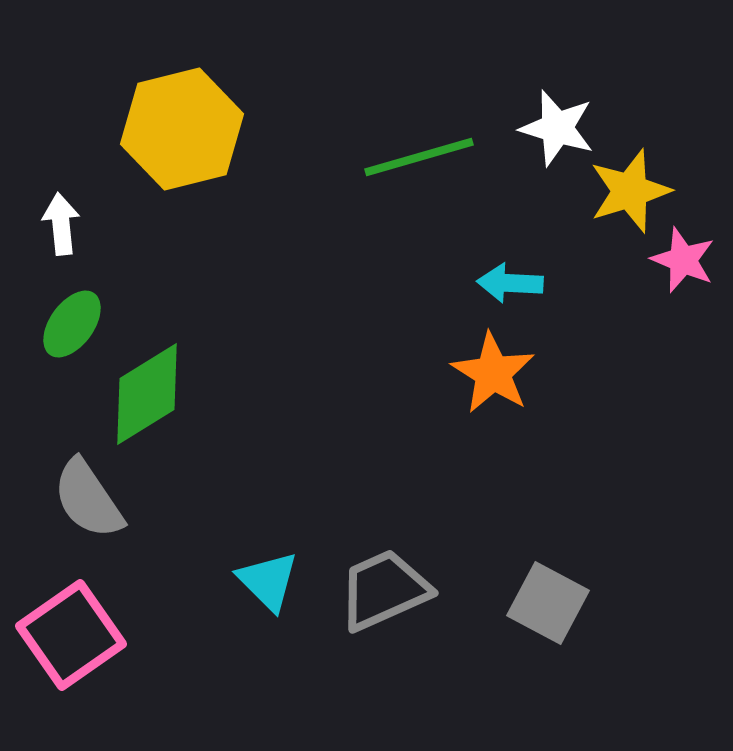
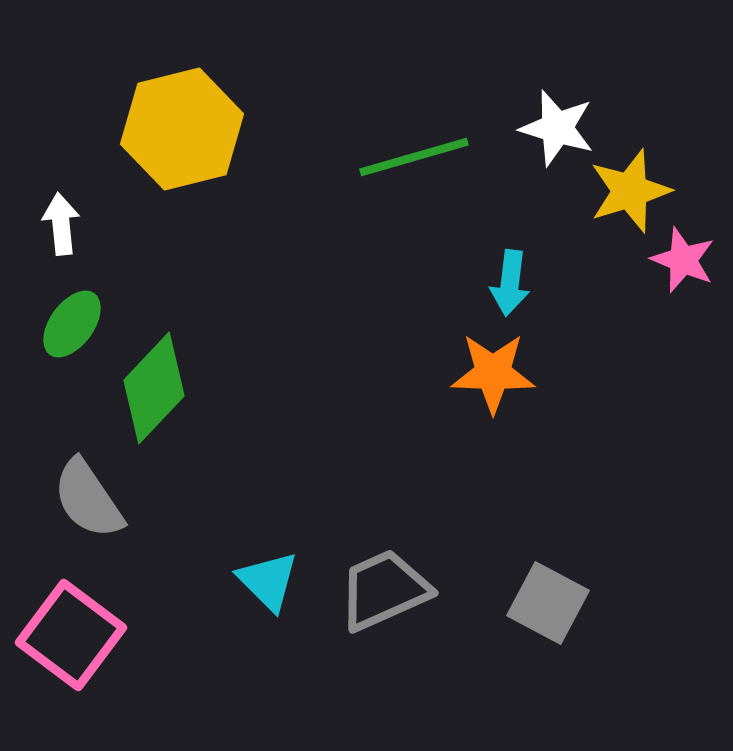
green line: moved 5 px left
cyan arrow: rotated 86 degrees counterclockwise
orange star: rotated 30 degrees counterclockwise
green diamond: moved 7 px right, 6 px up; rotated 15 degrees counterclockwise
pink square: rotated 18 degrees counterclockwise
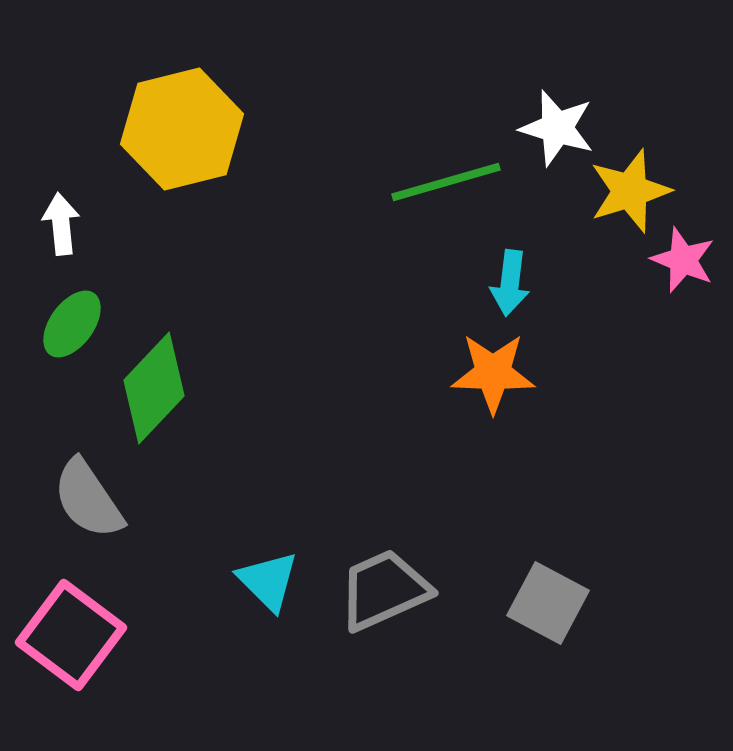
green line: moved 32 px right, 25 px down
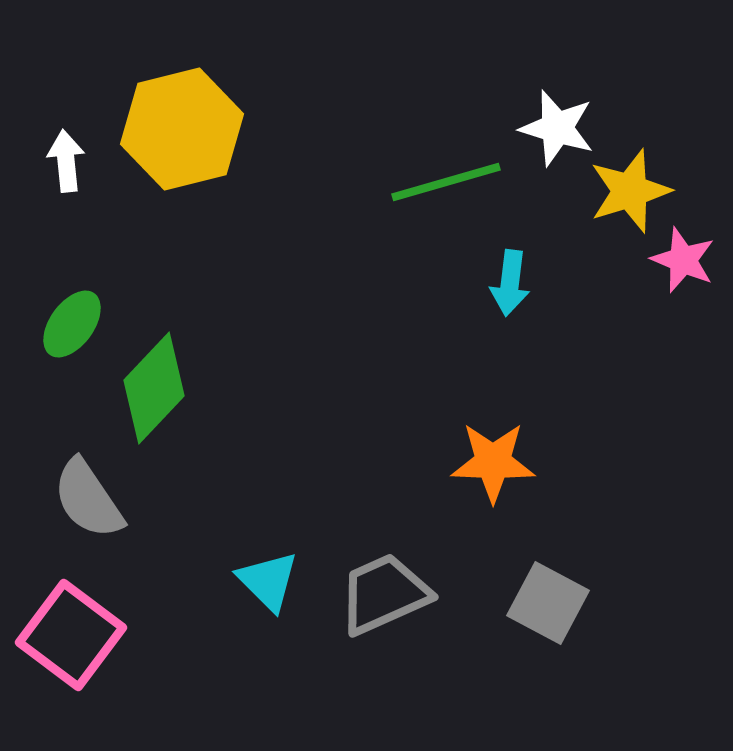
white arrow: moved 5 px right, 63 px up
orange star: moved 89 px down
gray trapezoid: moved 4 px down
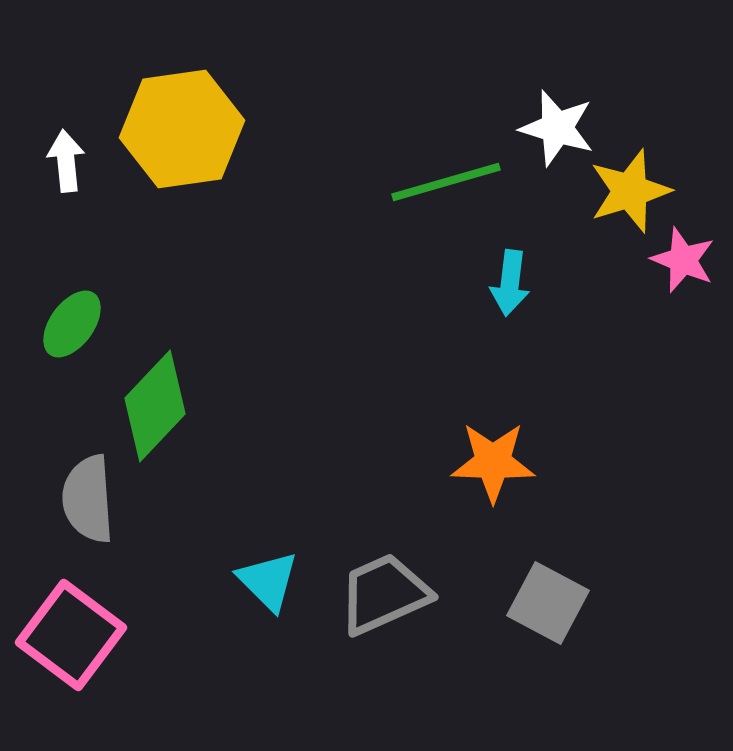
yellow hexagon: rotated 6 degrees clockwise
green diamond: moved 1 px right, 18 px down
gray semicircle: rotated 30 degrees clockwise
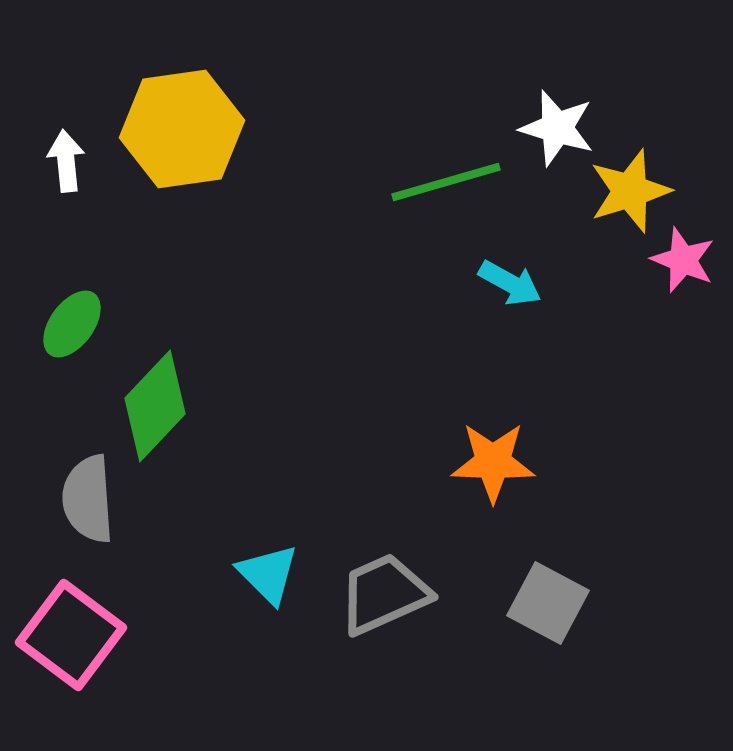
cyan arrow: rotated 68 degrees counterclockwise
cyan triangle: moved 7 px up
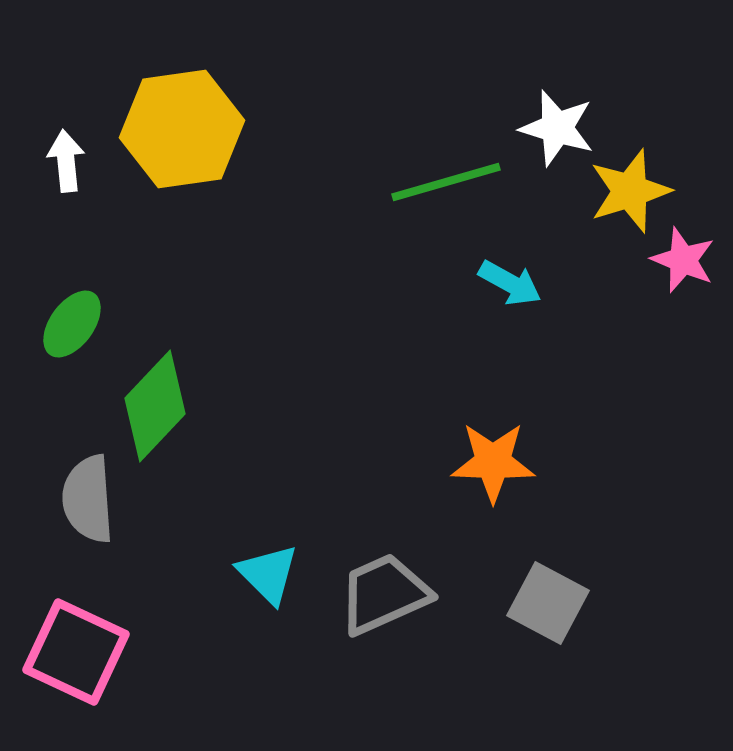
pink square: moved 5 px right, 17 px down; rotated 12 degrees counterclockwise
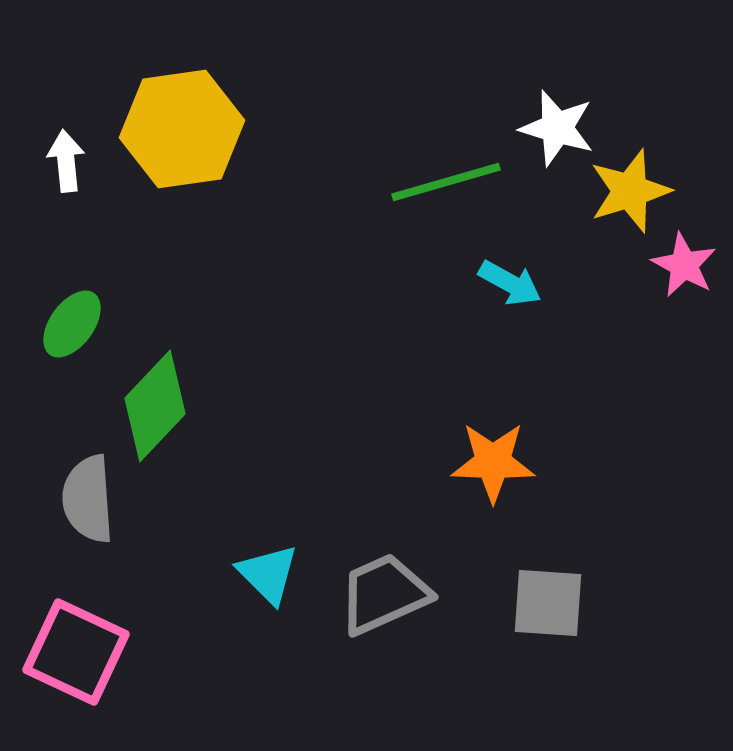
pink star: moved 1 px right, 5 px down; rotated 6 degrees clockwise
gray square: rotated 24 degrees counterclockwise
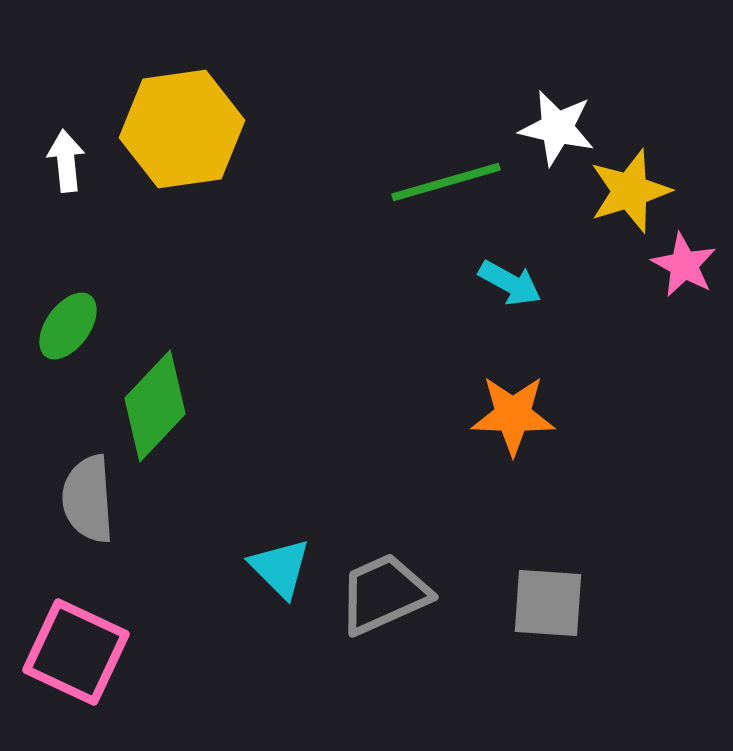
white star: rotated 4 degrees counterclockwise
green ellipse: moved 4 px left, 2 px down
orange star: moved 20 px right, 47 px up
cyan triangle: moved 12 px right, 6 px up
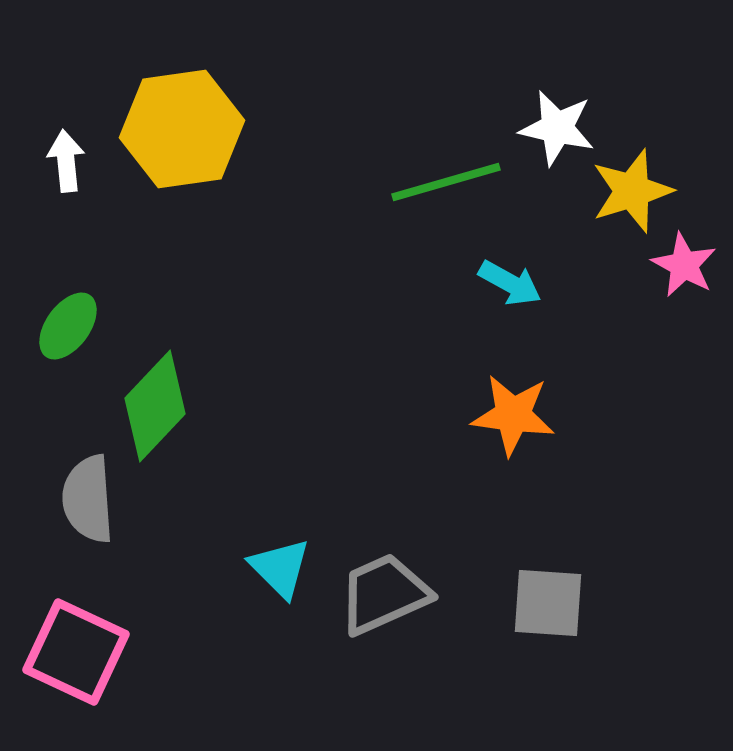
yellow star: moved 2 px right
orange star: rotated 6 degrees clockwise
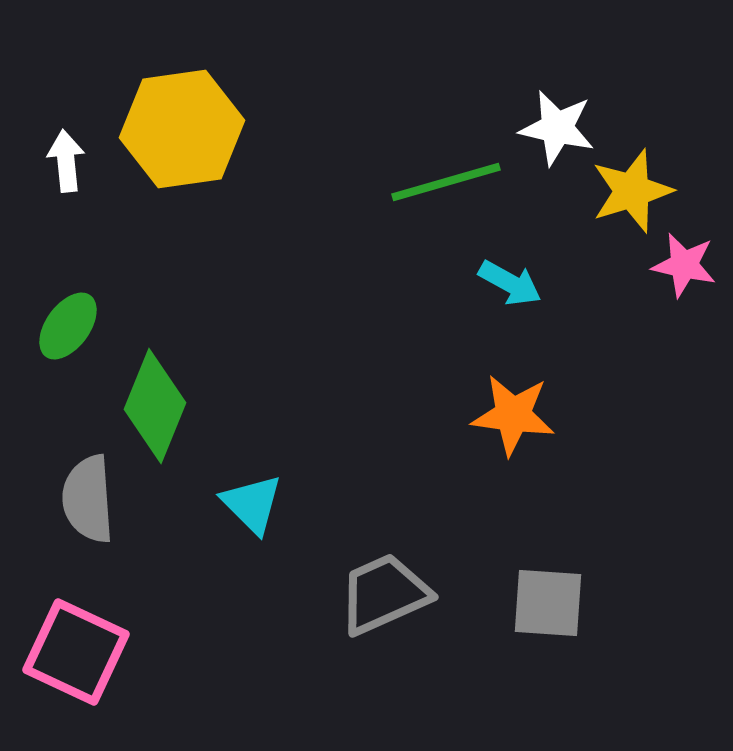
pink star: rotated 16 degrees counterclockwise
green diamond: rotated 21 degrees counterclockwise
cyan triangle: moved 28 px left, 64 px up
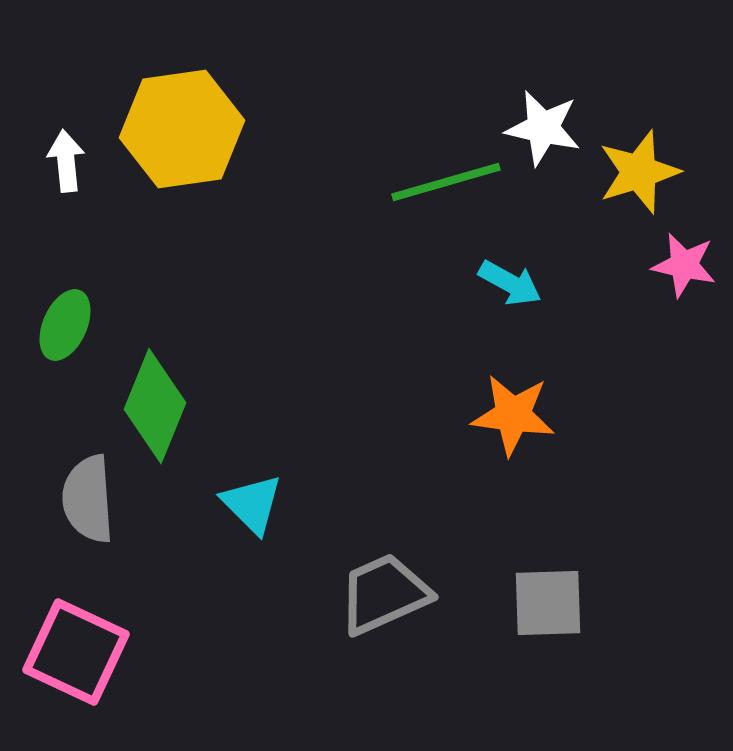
white star: moved 14 px left
yellow star: moved 7 px right, 19 px up
green ellipse: moved 3 px left, 1 px up; rotated 12 degrees counterclockwise
gray square: rotated 6 degrees counterclockwise
